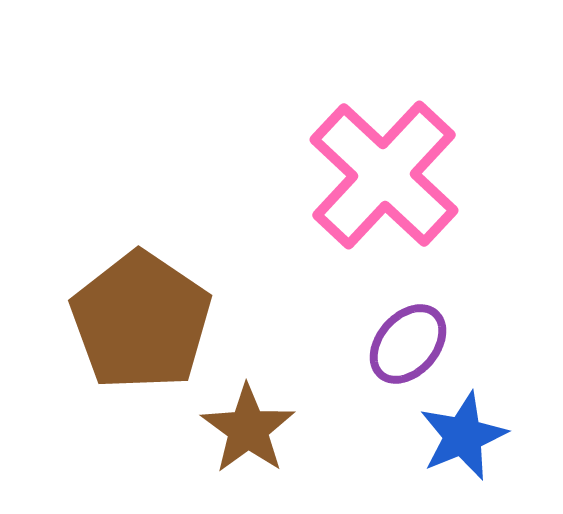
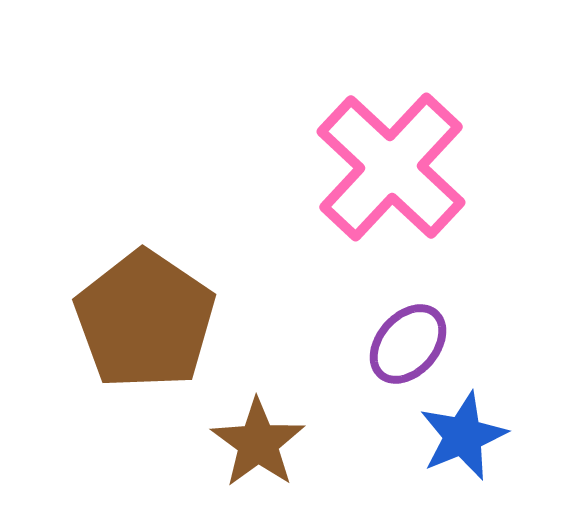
pink cross: moved 7 px right, 8 px up
brown pentagon: moved 4 px right, 1 px up
brown star: moved 10 px right, 14 px down
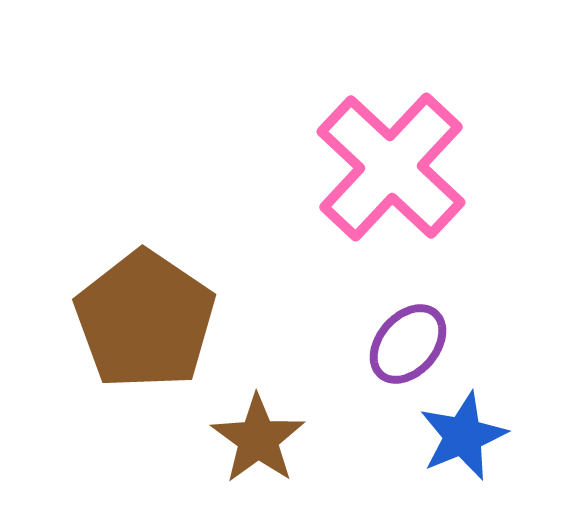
brown star: moved 4 px up
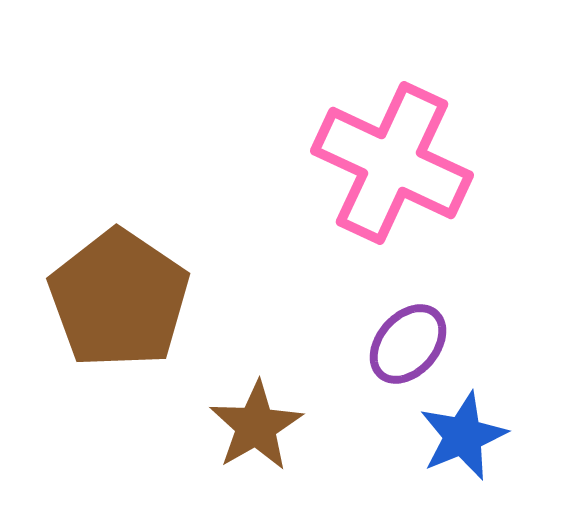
pink cross: moved 1 px right, 4 px up; rotated 18 degrees counterclockwise
brown pentagon: moved 26 px left, 21 px up
brown star: moved 2 px left, 13 px up; rotated 6 degrees clockwise
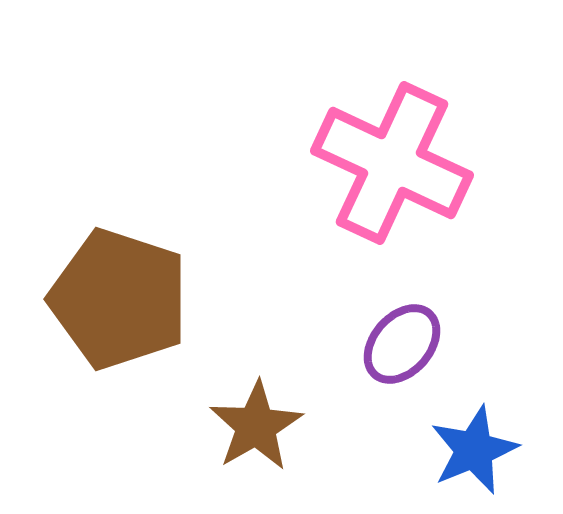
brown pentagon: rotated 16 degrees counterclockwise
purple ellipse: moved 6 px left
blue star: moved 11 px right, 14 px down
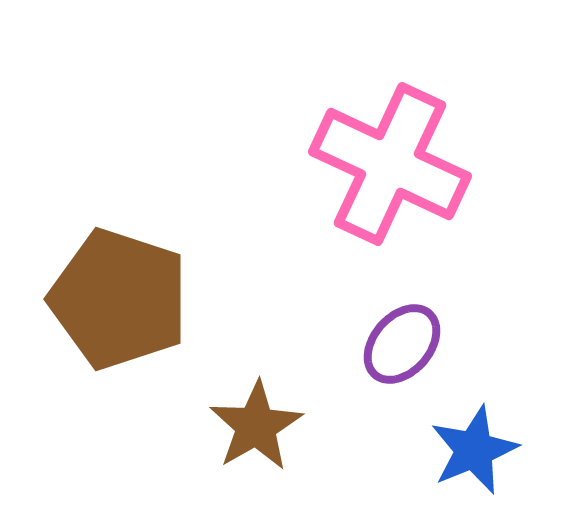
pink cross: moved 2 px left, 1 px down
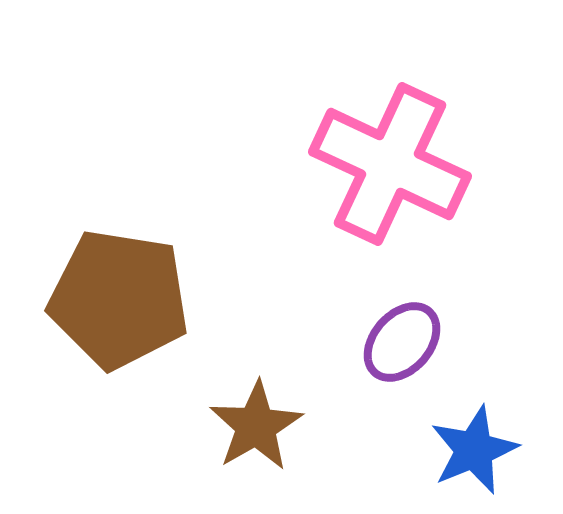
brown pentagon: rotated 9 degrees counterclockwise
purple ellipse: moved 2 px up
